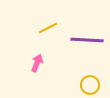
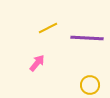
purple line: moved 2 px up
pink arrow: rotated 18 degrees clockwise
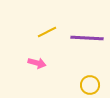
yellow line: moved 1 px left, 4 px down
pink arrow: rotated 66 degrees clockwise
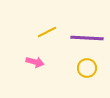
pink arrow: moved 2 px left, 1 px up
yellow circle: moved 3 px left, 17 px up
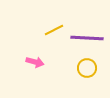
yellow line: moved 7 px right, 2 px up
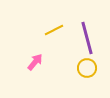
purple line: rotated 72 degrees clockwise
pink arrow: rotated 66 degrees counterclockwise
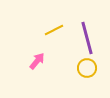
pink arrow: moved 2 px right, 1 px up
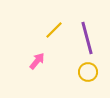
yellow line: rotated 18 degrees counterclockwise
yellow circle: moved 1 px right, 4 px down
